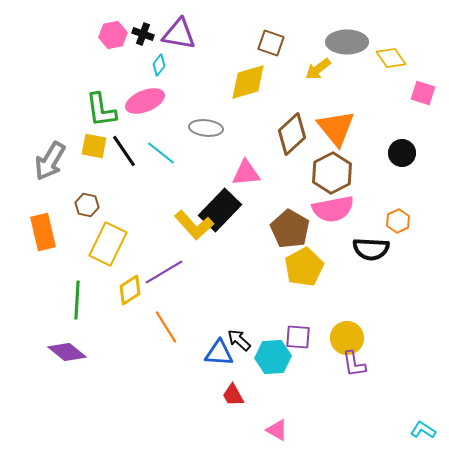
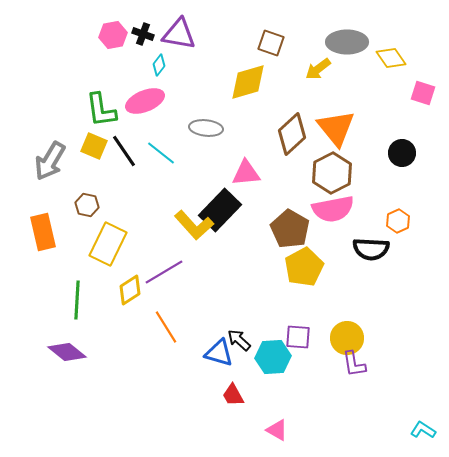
yellow square at (94, 146): rotated 12 degrees clockwise
blue triangle at (219, 353): rotated 12 degrees clockwise
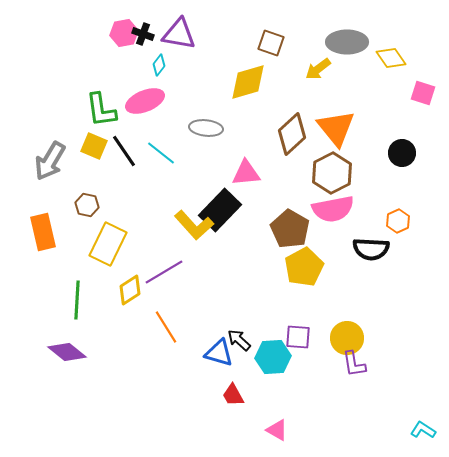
pink hexagon at (113, 35): moved 11 px right, 2 px up
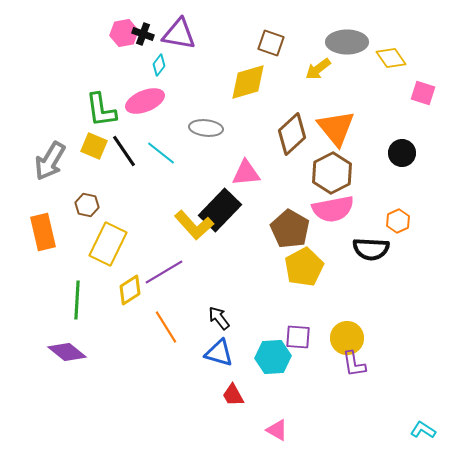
black arrow at (239, 340): moved 20 px left, 22 px up; rotated 10 degrees clockwise
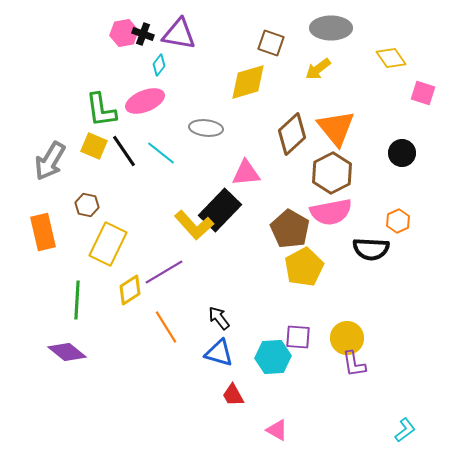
gray ellipse at (347, 42): moved 16 px left, 14 px up
pink semicircle at (333, 209): moved 2 px left, 3 px down
cyan L-shape at (423, 430): moved 18 px left; rotated 110 degrees clockwise
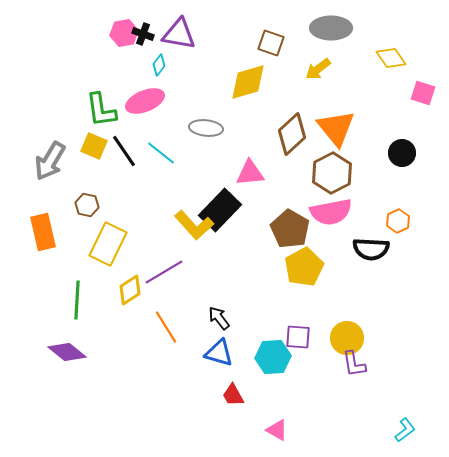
pink triangle at (246, 173): moved 4 px right
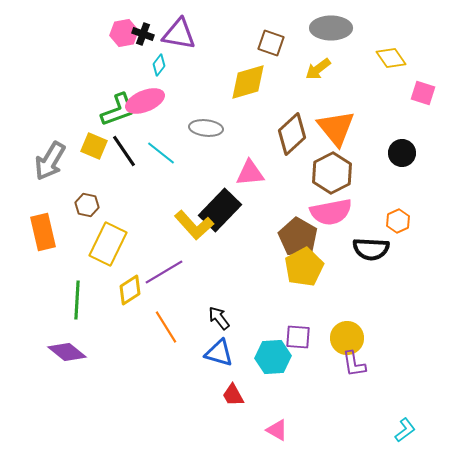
green L-shape at (101, 110): moved 17 px right; rotated 102 degrees counterclockwise
brown pentagon at (290, 229): moved 8 px right, 8 px down
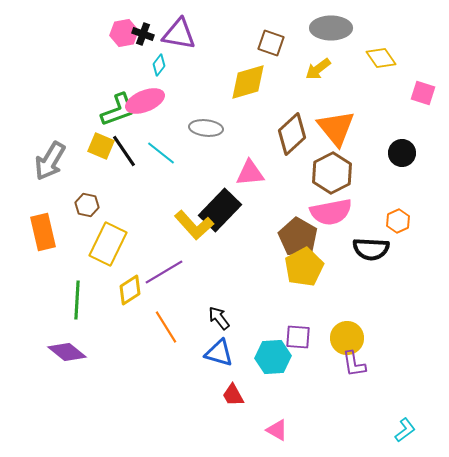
yellow diamond at (391, 58): moved 10 px left
yellow square at (94, 146): moved 7 px right
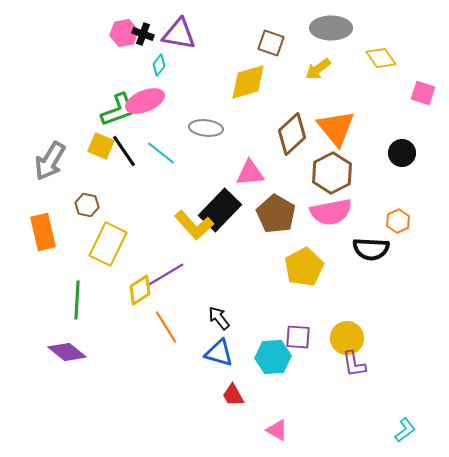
brown pentagon at (298, 237): moved 22 px left, 23 px up
purple line at (164, 272): moved 1 px right, 3 px down
yellow diamond at (130, 290): moved 10 px right
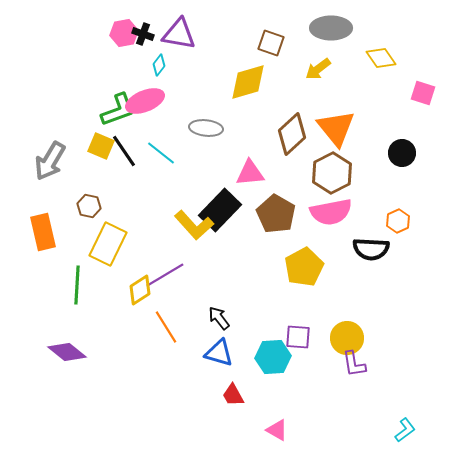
brown hexagon at (87, 205): moved 2 px right, 1 px down
green line at (77, 300): moved 15 px up
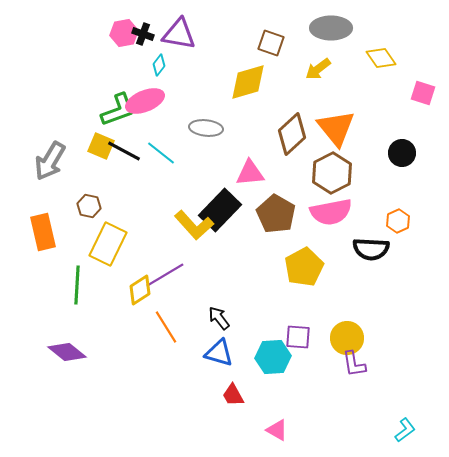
black line at (124, 151): rotated 28 degrees counterclockwise
